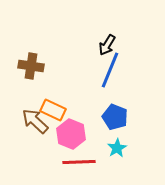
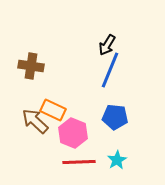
blue pentagon: rotated 15 degrees counterclockwise
pink hexagon: moved 2 px right, 1 px up
cyan star: moved 12 px down
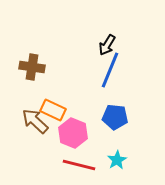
brown cross: moved 1 px right, 1 px down
red line: moved 3 px down; rotated 16 degrees clockwise
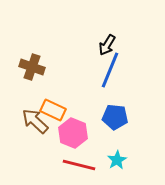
brown cross: rotated 10 degrees clockwise
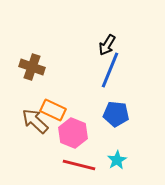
blue pentagon: moved 1 px right, 3 px up
